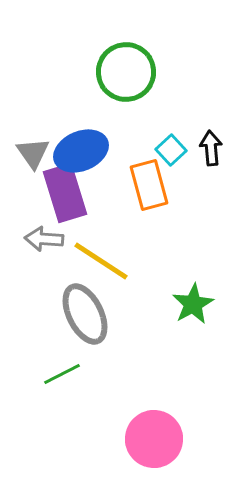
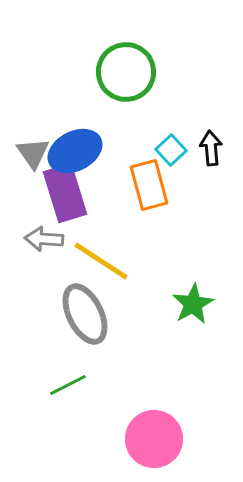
blue ellipse: moved 6 px left; rotated 4 degrees counterclockwise
green line: moved 6 px right, 11 px down
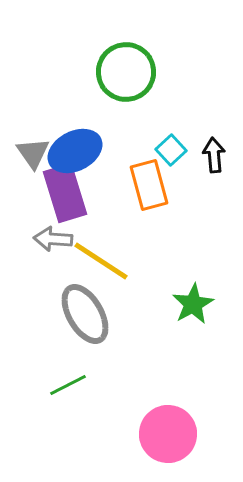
black arrow: moved 3 px right, 7 px down
gray arrow: moved 9 px right
gray ellipse: rotated 4 degrees counterclockwise
pink circle: moved 14 px right, 5 px up
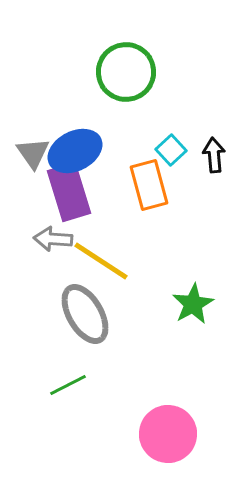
purple rectangle: moved 4 px right, 1 px up
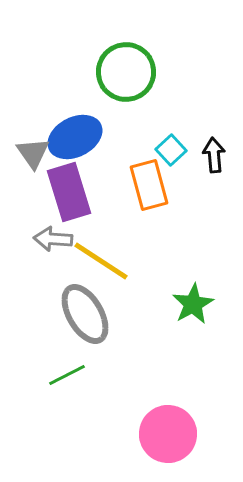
blue ellipse: moved 14 px up
green line: moved 1 px left, 10 px up
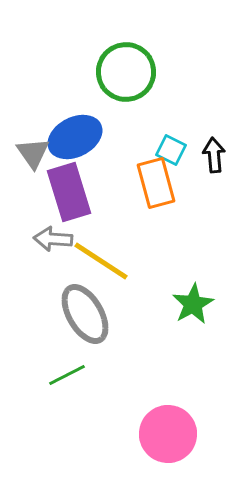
cyan square: rotated 20 degrees counterclockwise
orange rectangle: moved 7 px right, 2 px up
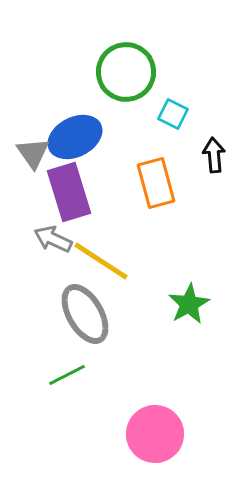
cyan square: moved 2 px right, 36 px up
gray arrow: rotated 21 degrees clockwise
green star: moved 4 px left
pink circle: moved 13 px left
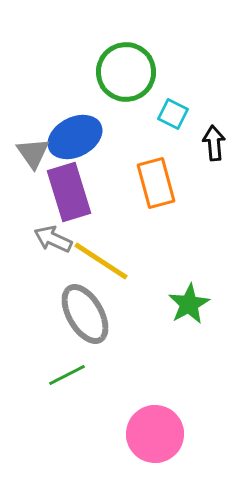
black arrow: moved 12 px up
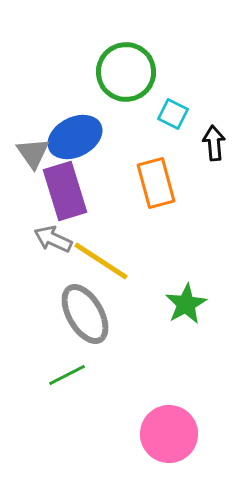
purple rectangle: moved 4 px left, 1 px up
green star: moved 3 px left
pink circle: moved 14 px right
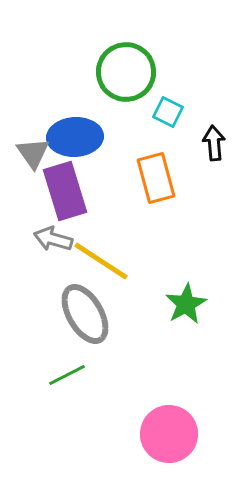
cyan square: moved 5 px left, 2 px up
blue ellipse: rotated 24 degrees clockwise
orange rectangle: moved 5 px up
gray arrow: rotated 9 degrees counterclockwise
